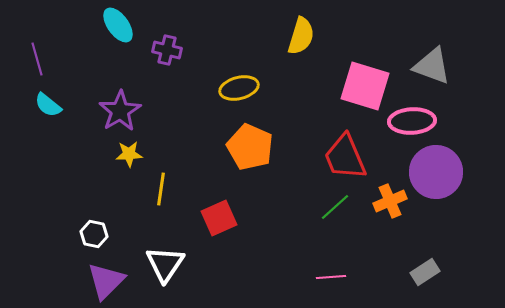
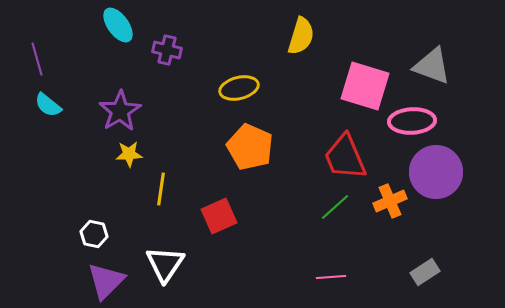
red square: moved 2 px up
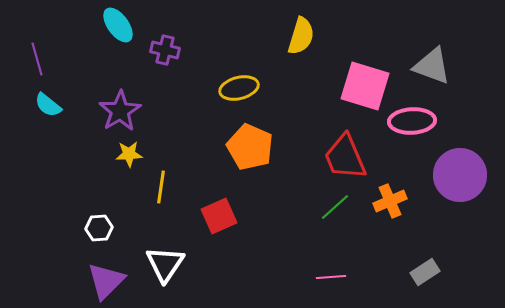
purple cross: moved 2 px left
purple circle: moved 24 px right, 3 px down
yellow line: moved 2 px up
white hexagon: moved 5 px right, 6 px up; rotated 16 degrees counterclockwise
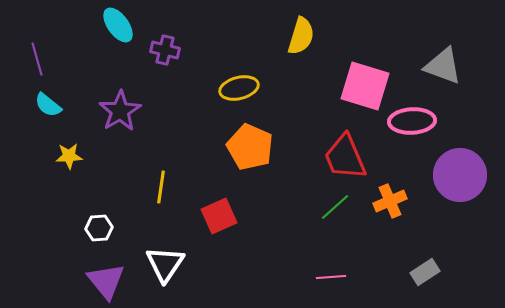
gray triangle: moved 11 px right
yellow star: moved 60 px left, 2 px down
purple triangle: rotated 24 degrees counterclockwise
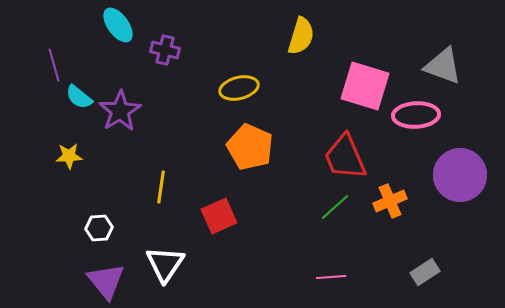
purple line: moved 17 px right, 6 px down
cyan semicircle: moved 31 px right, 8 px up
pink ellipse: moved 4 px right, 6 px up
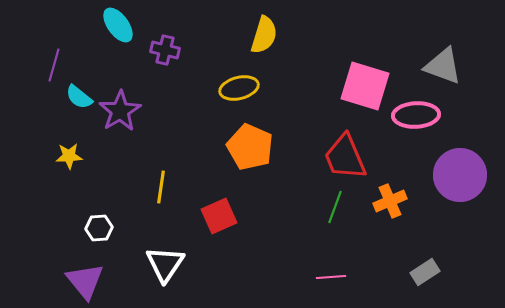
yellow semicircle: moved 37 px left, 1 px up
purple line: rotated 32 degrees clockwise
green line: rotated 28 degrees counterclockwise
purple triangle: moved 21 px left
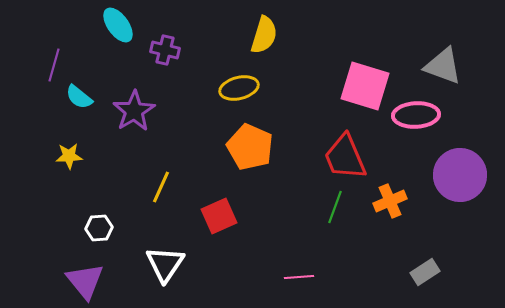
purple star: moved 14 px right
yellow line: rotated 16 degrees clockwise
pink line: moved 32 px left
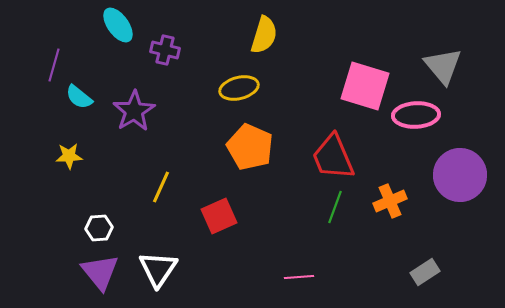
gray triangle: rotated 30 degrees clockwise
red trapezoid: moved 12 px left
white triangle: moved 7 px left, 5 px down
purple triangle: moved 15 px right, 9 px up
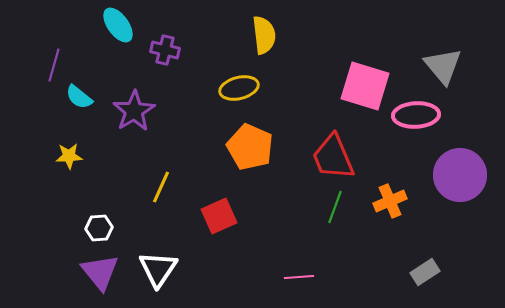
yellow semicircle: rotated 24 degrees counterclockwise
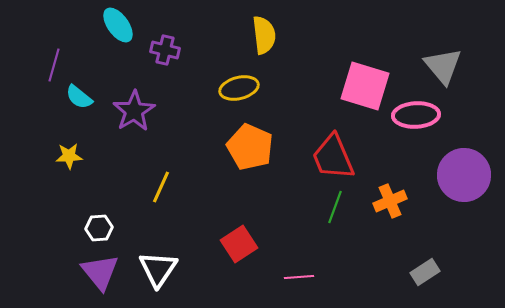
purple circle: moved 4 px right
red square: moved 20 px right, 28 px down; rotated 9 degrees counterclockwise
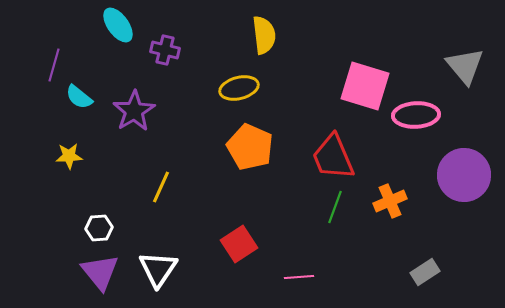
gray triangle: moved 22 px right
